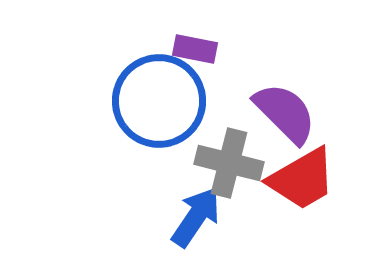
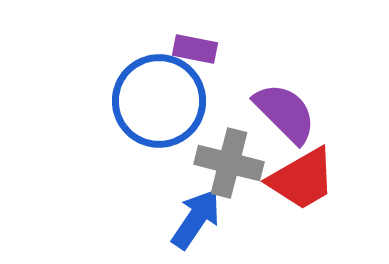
blue arrow: moved 2 px down
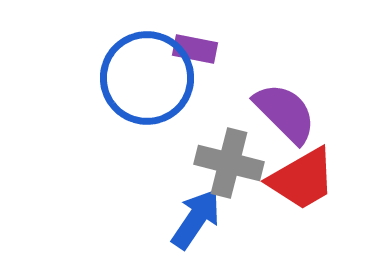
blue circle: moved 12 px left, 23 px up
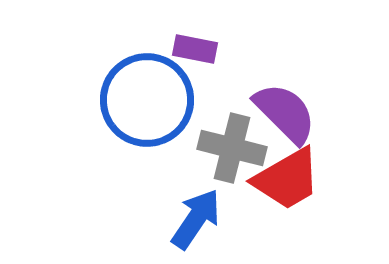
blue circle: moved 22 px down
gray cross: moved 3 px right, 15 px up
red trapezoid: moved 15 px left
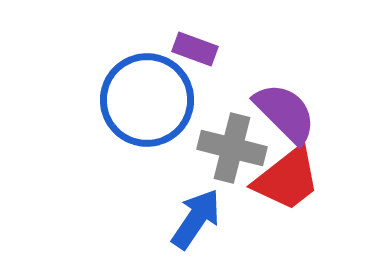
purple rectangle: rotated 9 degrees clockwise
red trapezoid: rotated 8 degrees counterclockwise
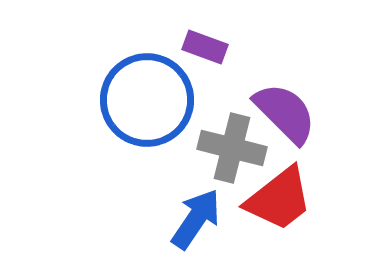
purple rectangle: moved 10 px right, 2 px up
red trapezoid: moved 8 px left, 20 px down
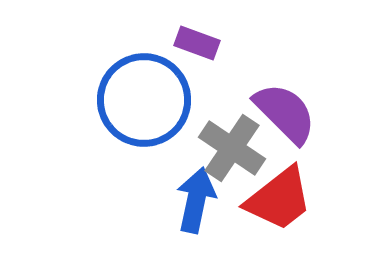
purple rectangle: moved 8 px left, 4 px up
blue circle: moved 3 px left
gray cross: rotated 20 degrees clockwise
blue arrow: moved 19 px up; rotated 22 degrees counterclockwise
